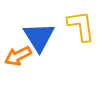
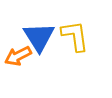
yellow L-shape: moved 6 px left, 10 px down
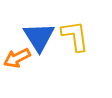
orange arrow: moved 1 px left, 2 px down
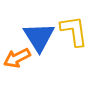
yellow L-shape: moved 1 px left, 5 px up
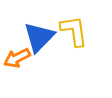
blue triangle: rotated 16 degrees clockwise
